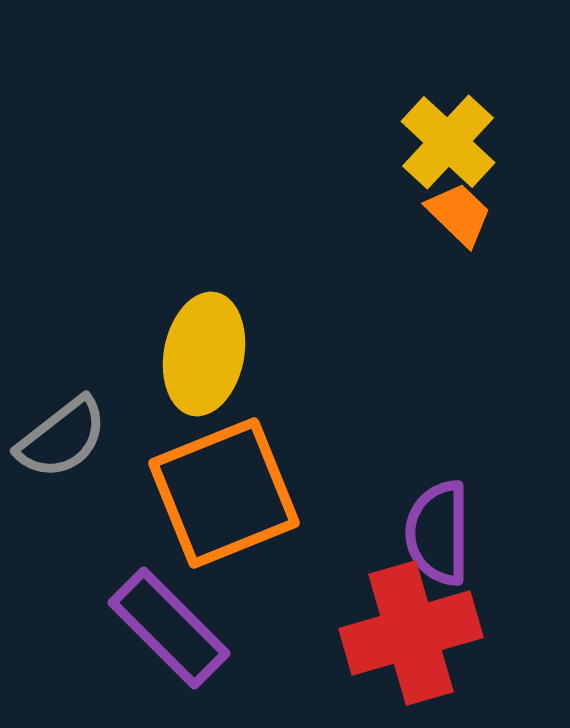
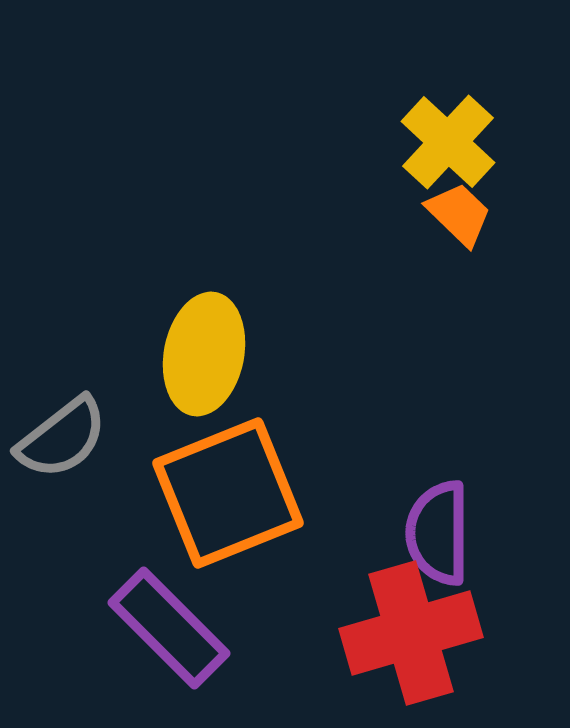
orange square: moved 4 px right
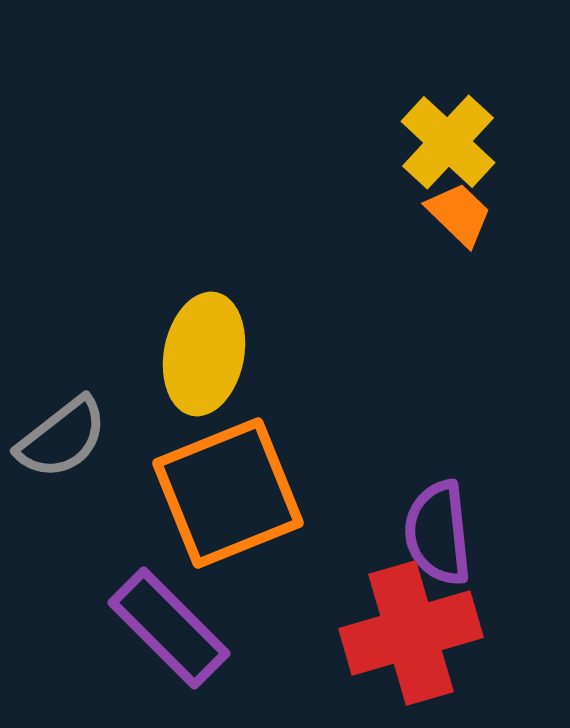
purple semicircle: rotated 6 degrees counterclockwise
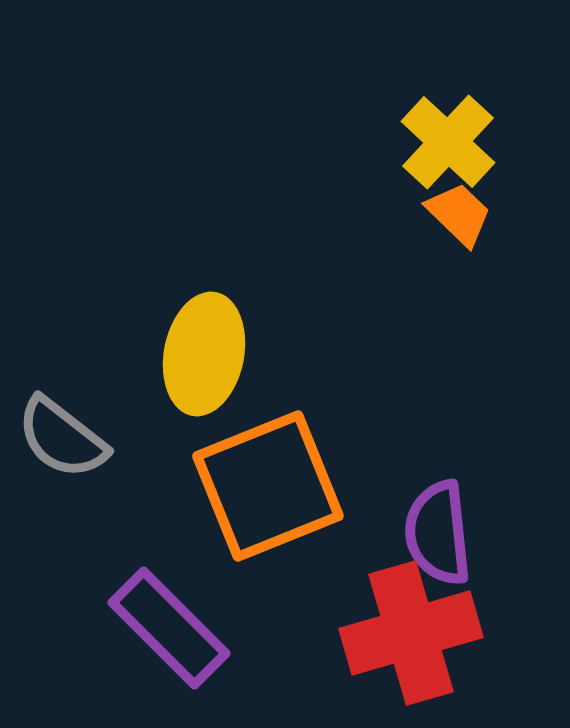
gray semicircle: rotated 76 degrees clockwise
orange square: moved 40 px right, 7 px up
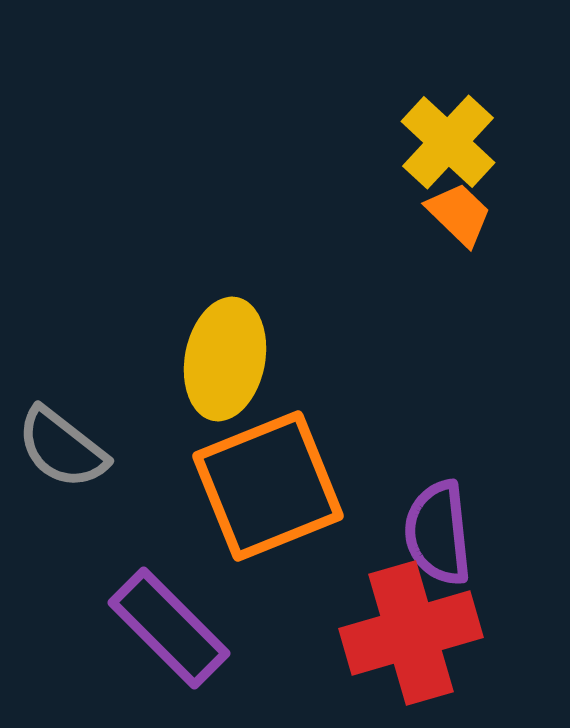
yellow ellipse: moved 21 px right, 5 px down
gray semicircle: moved 10 px down
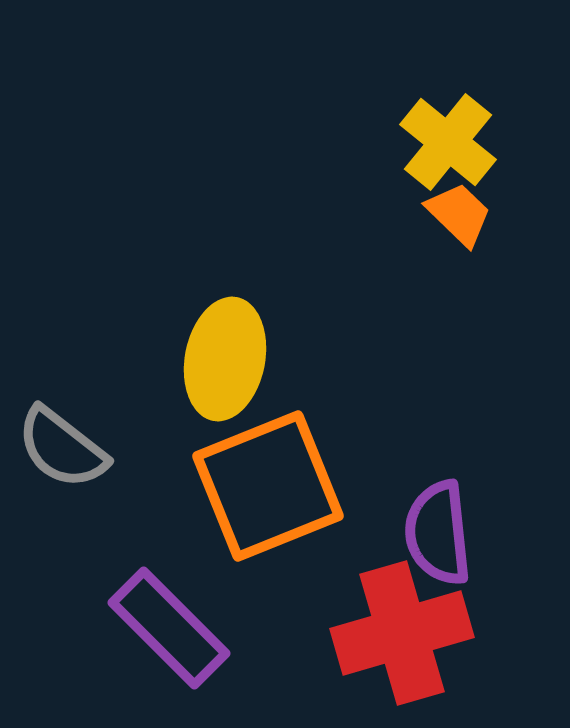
yellow cross: rotated 4 degrees counterclockwise
red cross: moved 9 px left
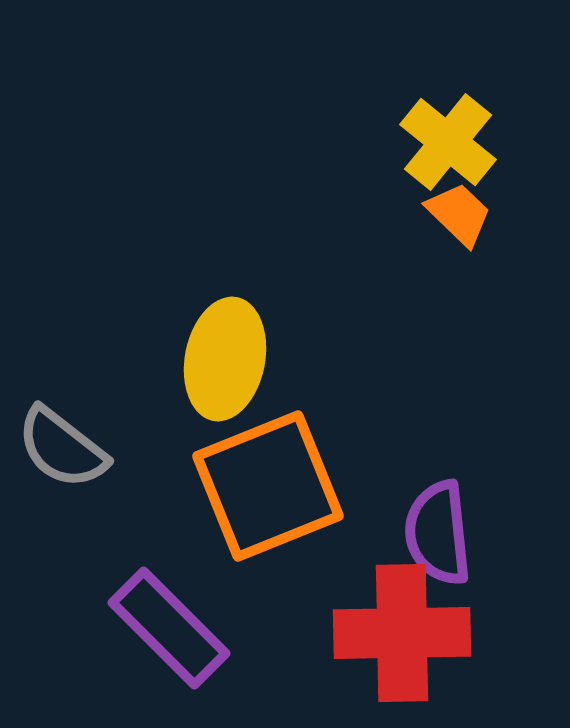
red cross: rotated 15 degrees clockwise
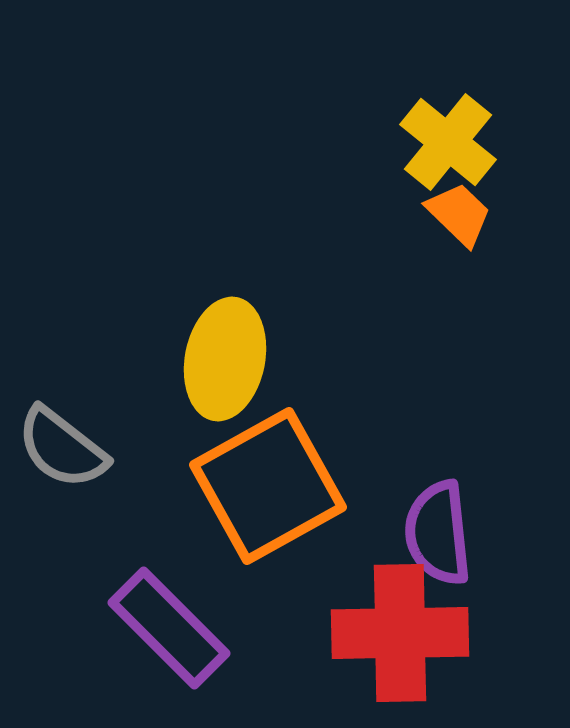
orange square: rotated 7 degrees counterclockwise
red cross: moved 2 px left
